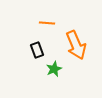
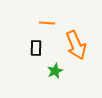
black rectangle: moved 1 px left, 2 px up; rotated 21 degrees clockwise
green star: moved 1 px right, 2 px down
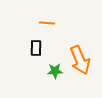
orange arrow: moved 4 px right, 15 px down
green star: rotated 21 degrees clockwise
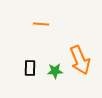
orange line: moved 6 px left, 1 px down
black rectangle: moved 6 px left, 20 px down
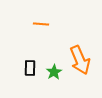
green star: moved 1 px left, 1 px down; rotated 28 degrees counterclockwise
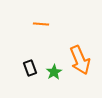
black rectangle: rotated 21 degrees counterclockwise
